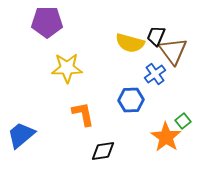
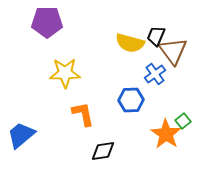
yellow star: moved 2 px left, 5 px down
orange star: moved 3 px up
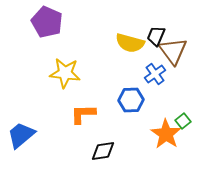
purple pentagon: rotated 24 degrees clockwise
yellow star: rotated 8 degrees clockwise
orange L-shape: rotated 80 degrees counterclockwise
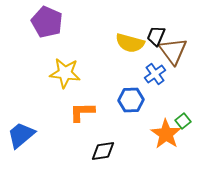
orange L-shape: moved 1 px left, 2 px up
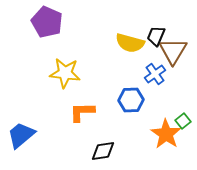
brown triangle: rotated 8 degrees clockwise
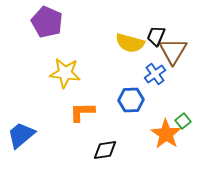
black diamond: moved 2 px right, 1 px up
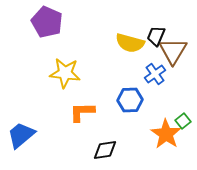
blue hexagon: moved 1 px left
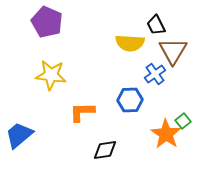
black trapezoid: moved 11 px up; rotated 50 degrees counterclockwise
yellow semicircle: rotated 12 degrees counterclockwise
yellow star: moved 14 px left, 2 px down
blue trapezoid: moved 2 px left
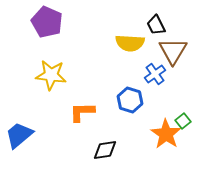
blue hexagon: rotated 20 degrees clockwise
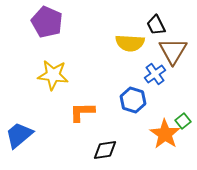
yellow star: moved 2 px right
blue hexagon: moved 3 px right
orange star: moved 1 px left
